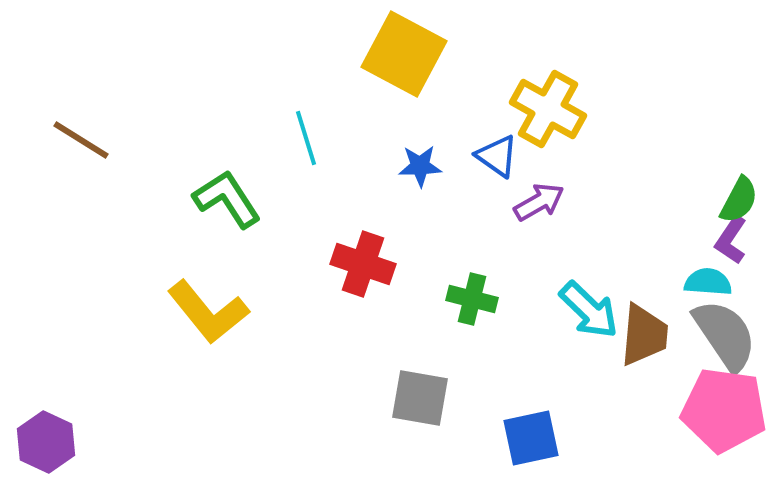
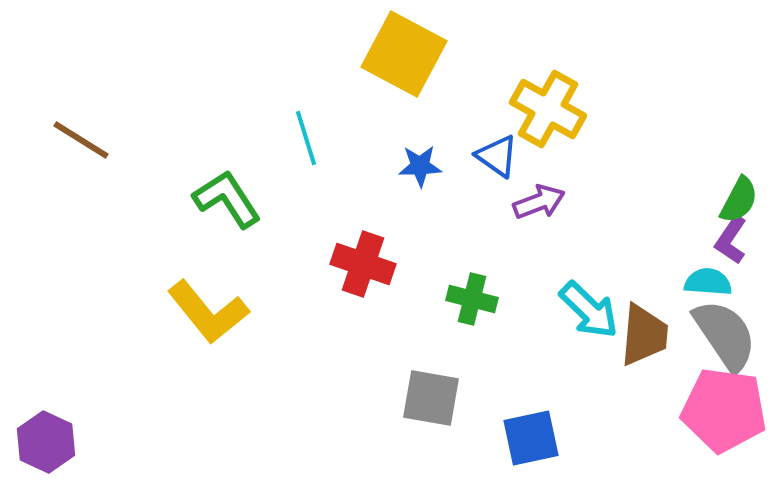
purple arrow: rotated 9 degrees clockwise
gray square: moved 11 px right
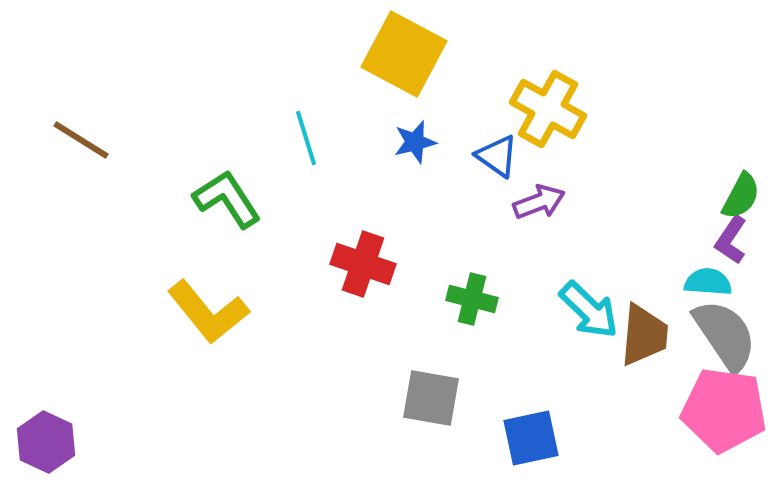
blue star: moved 5 px left, 24 px up; rotated 12 degrees counterclockwise
green semicircle: moved 2 px right, 4 px up
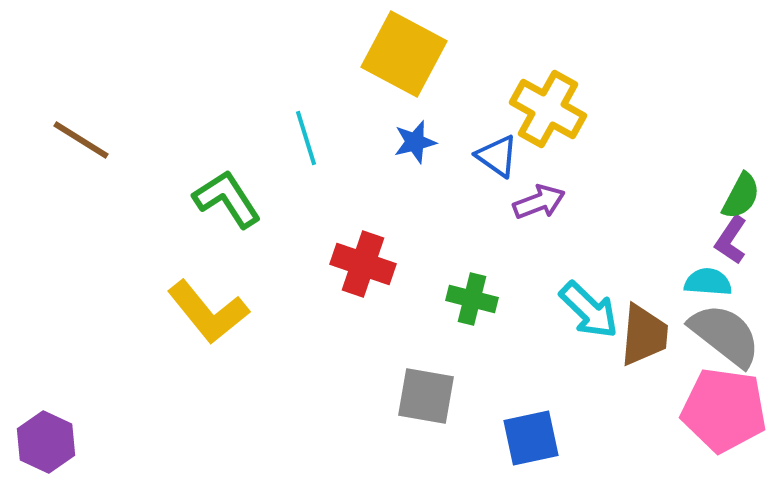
gray semicircle: rotated 18 degrees counterclockwise
gray square: moved 5 px left, 2 px up
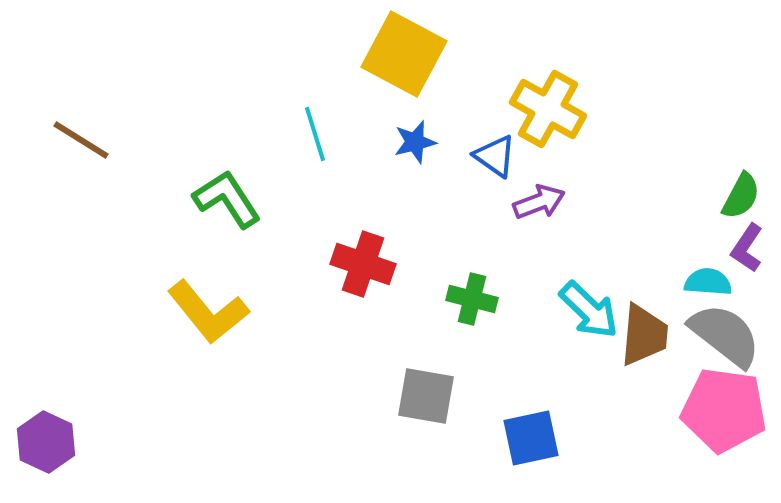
cyan line: moved 9 px right, 4 px up
blue triangle: moved 2 px left
purple L-shape: moved 16 px right, 8 px down
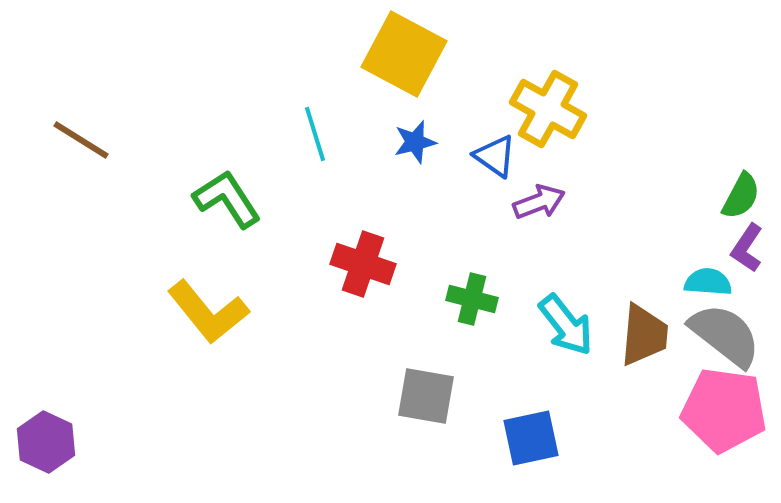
cyan arrow: moved 23 px left, 15 px down; rotated 8 degrees clockwise
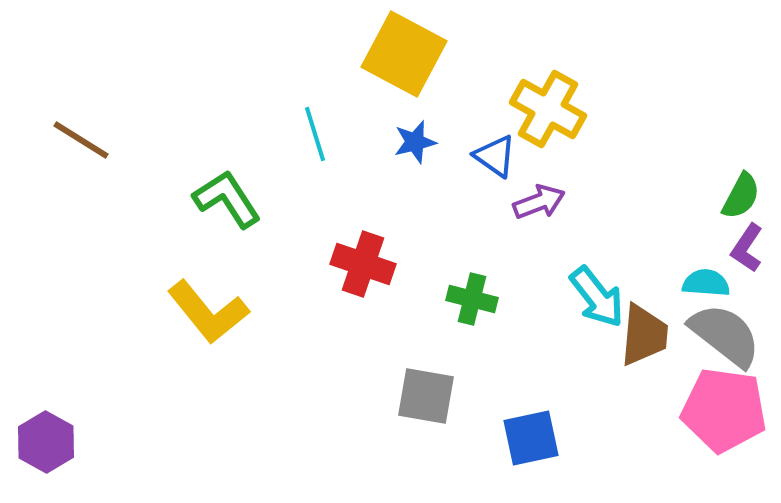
cyan semicircle: moved 2 px left, 1 px down
cyan arrow: moved 31 px right, 28 px up
purple hexagon: rotated 4 degrees clockwise
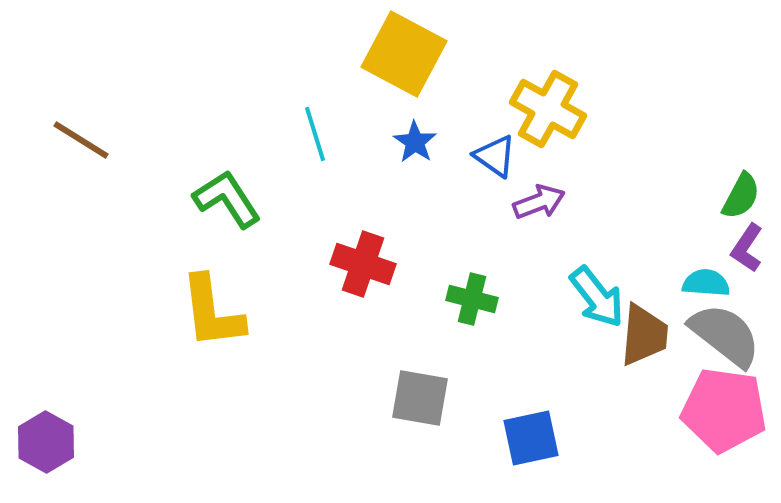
blue star: rotated 24 degrees counterclockwise
yellow L-shape: moved 4 px right; rotated 32 degrees clockwise
gray square: moved 6 px left, 2 px down
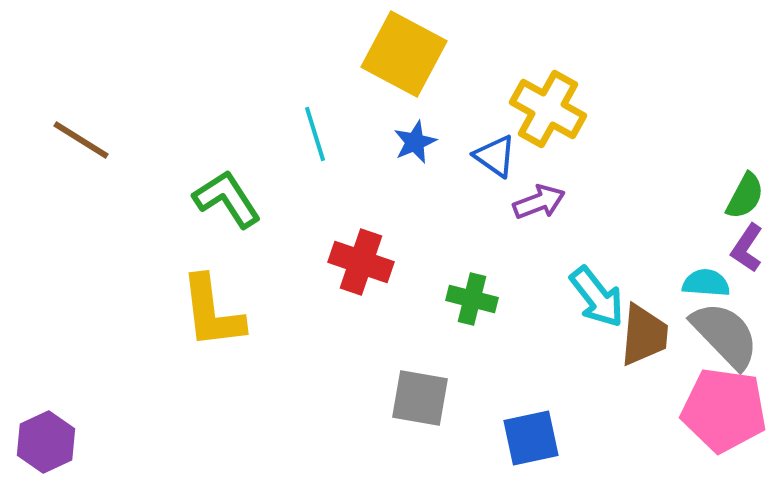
blue star: rotated 15 degrees clockwise
green semicircle: moved 4 px right
red cross: moved 2 px left, 2 px up
gray semicircle: rotated 8 degrees clockwise
purple hexagon: rotated 6 degrees clockwise
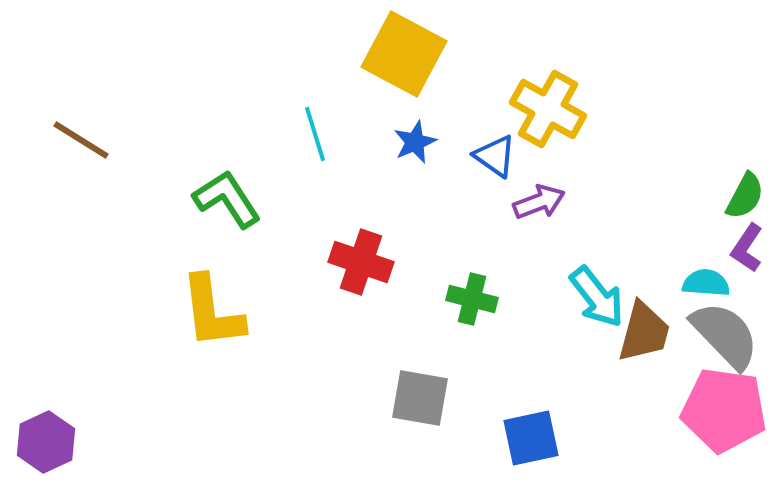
brown trapezoid: moved 3 px up; rotated 10 degrees clockwise
